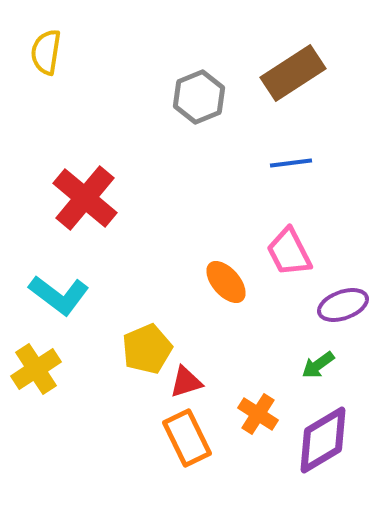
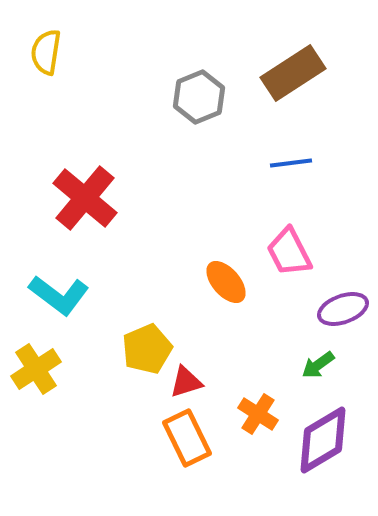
purple ellipse: moved 4 px down
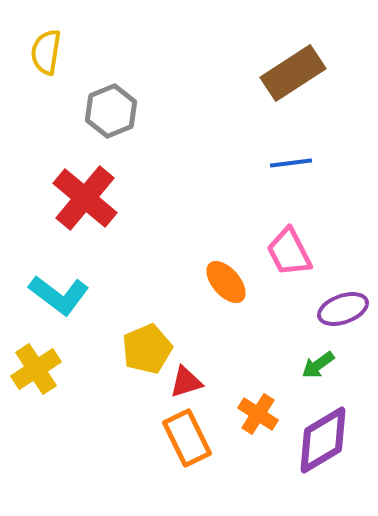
gray hexagon: moved 88 px left, 14 px down
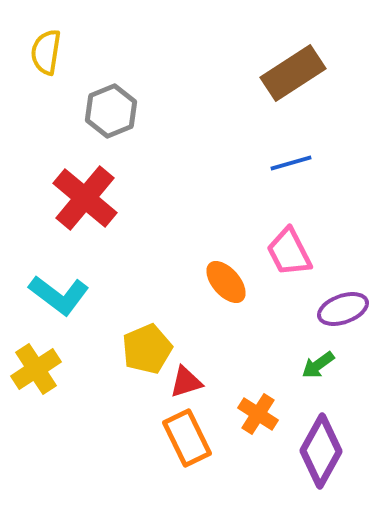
blue line: rotated 9 degrees counterclockwise
purple diamond: moved 2 px left, 11 px down; rotated 30 degrees counterclockwise
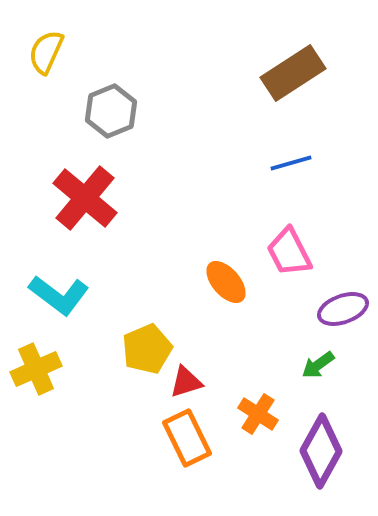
yellow semicircle: rotated 15 degrees clockwise
yellow cross: rotated 9 degrees clockwise
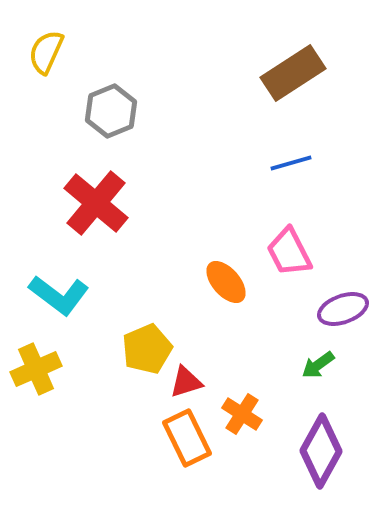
red cross: moved 11 px right, 5 px down
orange cross: moved 16 px left
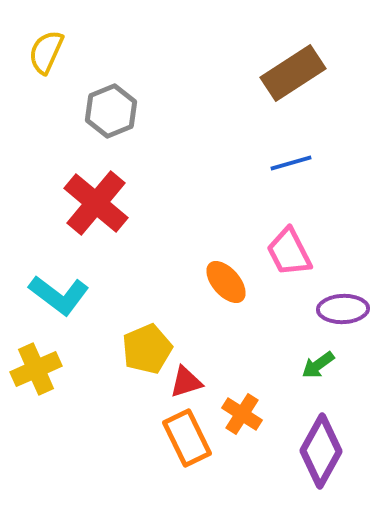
purple ellipse: rotated 18 degrees clockwise
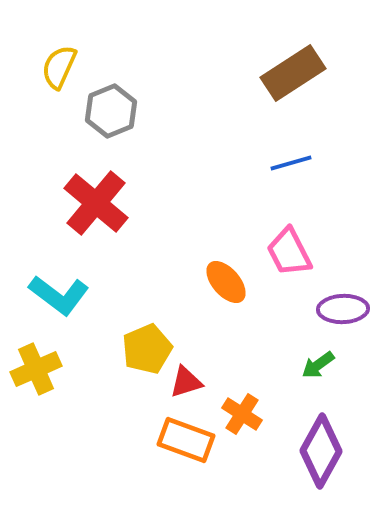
yellow semicircle: moved 13 px right, 15 px down
orange rectangle: moved 1 px left, 2 px down; rotated 44 degrees counterclockwise
